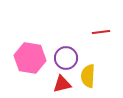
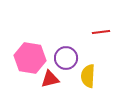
red triangle: moved 12 px left, 5 px up
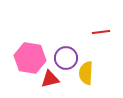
yellow semicircle: moved 2 px left, 3 px up
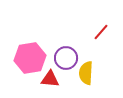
red line: rotated 42 degrees counterclockwise
pink hexagon: rotated 20 degrees counterclockwise
red triangle: rotated 18 degrees clockwise
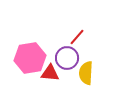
red line: moved 24 px left, 5 px down
purple circle: moved 1 px right
red triangle: moved 6 px up
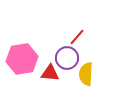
pink hexagon: moved 8 px left, 1 px down
yellow semicircle: moved 1 px down
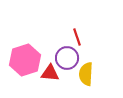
red line: rotated 60 degrees counterclockwise
pink hexagon: moved 3 px right, 1 px down; rotated 8 degrees counterclockwise
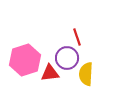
red triangle: rotated 12 degrees counterclockwise
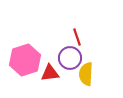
purple circle: moved 3 px right
